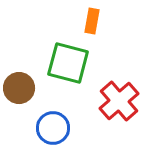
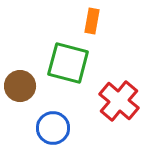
brown circle: moved 1 px right, 2 px up
red cross: rotated 9 degrees counterclockwise
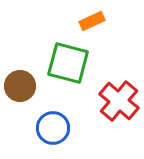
orange rectangle: rotated 55 degrees clockwise
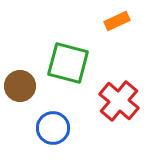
orange rectangle: moved 25 px right
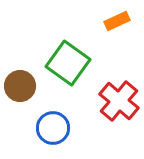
green square: rotated 21 degrees clockwise
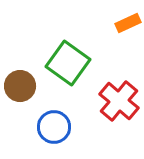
orange rectangle: moved 11 px right, 2 px down
blue circle: moved 1 px right, 1 px up
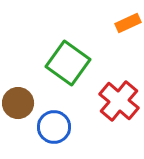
brown circle: moved 2 px left, 17 px down
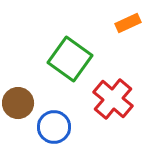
green square: moved 2 px right, 4 px up
red cross: moved 6 px left, 2 px up
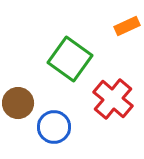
orange rectangle: moved 1 px left, 3 px down
